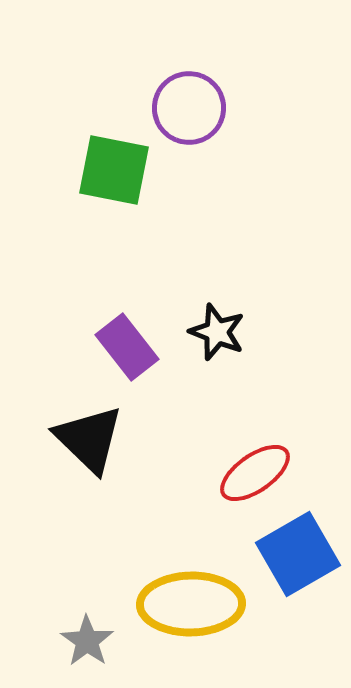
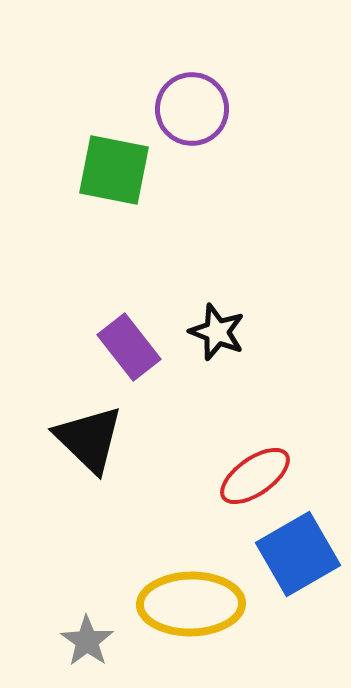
purple circle: moved 3 px right, 1 px down
purple rectangle: moved 2 px right
red ellipse: moved 3 px down
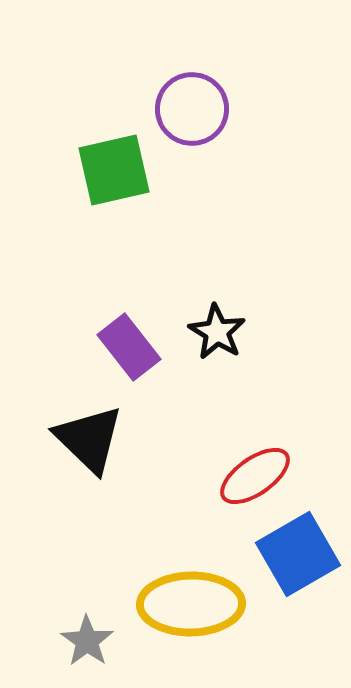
green square: rotated 24 degrees counterclockwise
black star: rotated 10 degrees clockwise
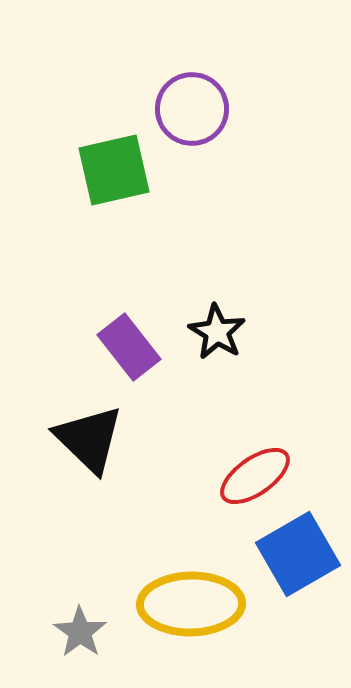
gray star: moved 7 px left, 9 px up
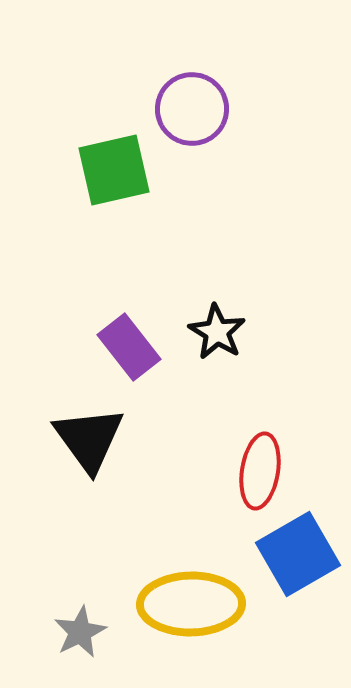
black triangle: rotated 10 degrees clockwise
red ellipse: moved 5 px right, 5 px up; rotated 46 degrees counterclockwise
gray star: rotated 10 degrees clockwise
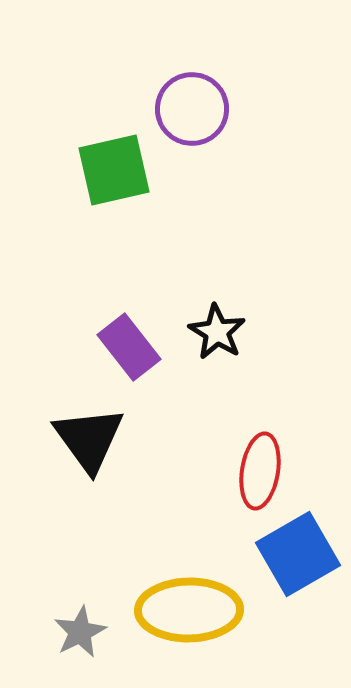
yellow ellipse: moved 2 px left, 6 px down
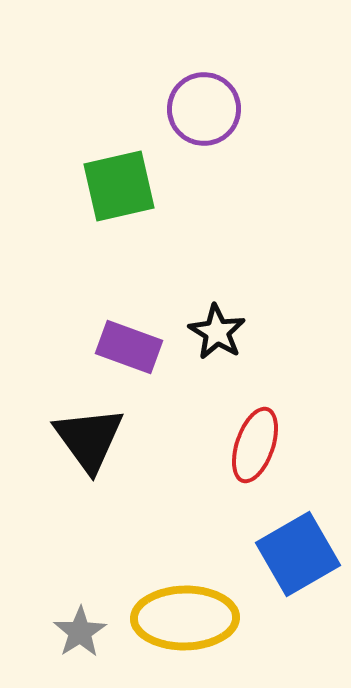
purple circle: moved 12 px right
green square: moved 5 px right, 16 px down
purple rectangle: rotated 32 degrees counterclockwise
red ellipse: moved 5 px left, 26 px up; rotated 10 degrees clockwise
yellow ellipse: moved 4 px left, 8 px down
gray star: rotated 6 degrees counterclockwise
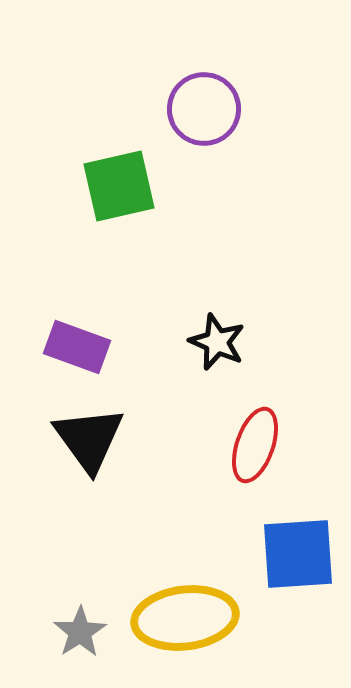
black star: moved 10 px down; rotated 8 degrees counterclockwise
purple rectangle: moved 52 px left
blue square: rotated 26 degrees clockwise
yellow ellipse: rotated 6 degrees counterclockwise
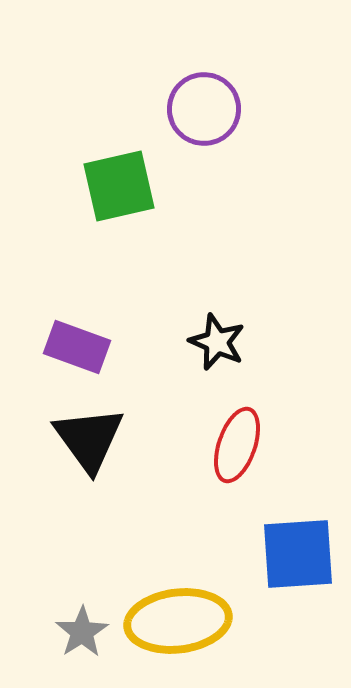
red ellipse: moved 18 px left
yellow ellipse: moved 7 px left, 3 px down
gray star: moved 2 px right
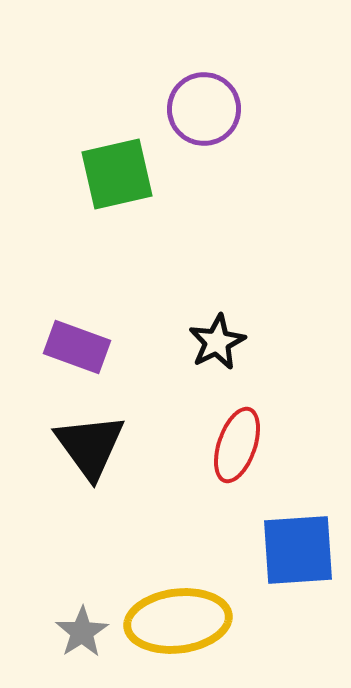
green square: moved 2 px left, 12 px up
black star: rotated 22 degrees clockwise
black triangle: moved 1 px right, 7 px down
blue square: moved 4 px up
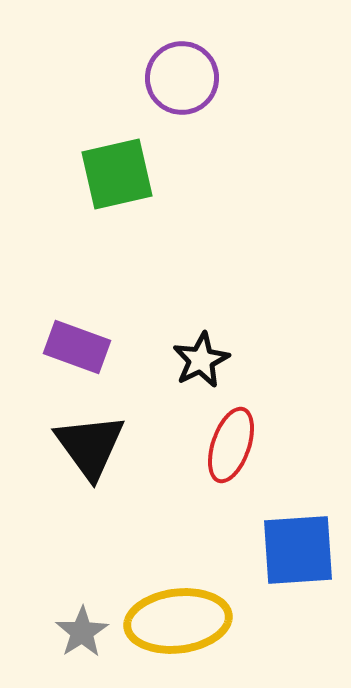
purple circle: moved 22 px left, 31 px up
black star: moved 16 px left, 18 px down
red ellipse: moved 6 px left
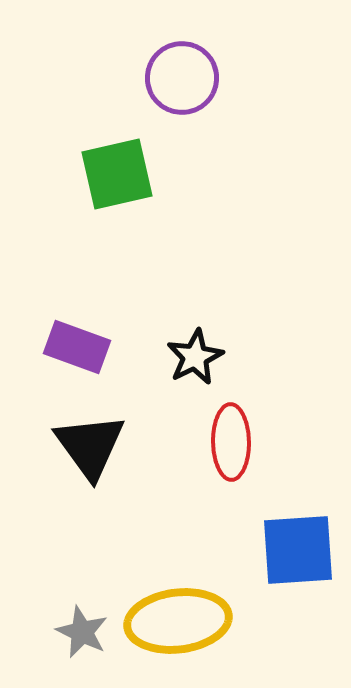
black star: moved 6 px left, 3 px up
red ellipse: moved 3 px up; rotated 20 degrees counterclockwise
gray star: rotated 14 degrees counterclockwise
